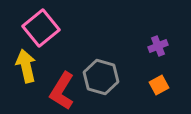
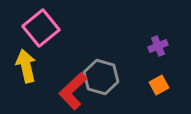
red L-shape: moved 11 px right; rotated 15 degrees clockwise
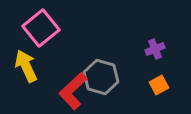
purple cross: moved 3 px left, 3 px down
yellow arrow: rotated 12 degrees counterclockwise
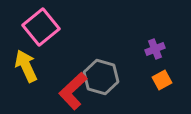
pink square: moved 1 px up
orange square: moved 3 px right, 5 px up
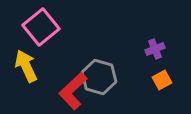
gray hexagon: moved 2 px left
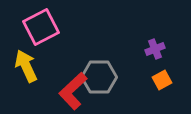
pink square: rotated 12 degrees clockwise
gray hexagon: rotated 16 degrees counterclockwise
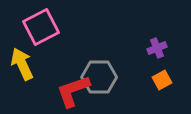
purple cross: moved 2 px right, 1 px up
yellow arrow: moved 4 px left, 2 px up
red L-shape: rotated 24 degrees clockwise
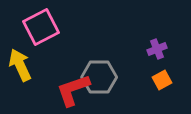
purple cross: moved 1 px down
yellow arrow: moved 2 px left, 1 px down
red L-shape: moved 1 px up
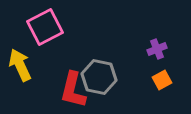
pink square: moved 4 px right
gray hexagon: rotated 12 degrees clockwise
red L-shape: rotated 57 degrees counterclockwise
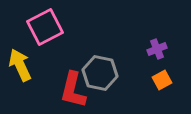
gray hexagon: moved 1 px right, 4 px up
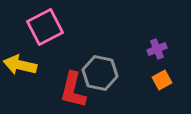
yellow arrow: rotated 52 degrees counterclockwise
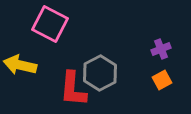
pink square: moved 5 px right, 3 px up; rotated 36 degrees counterclockwise
purple cross: moved 4 px right
gray hexagon: rotated 20 degrees clockwise
red L-shape: moved 1 px up; rotated 9 degrees counterclockwise
